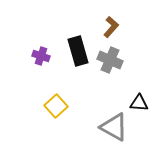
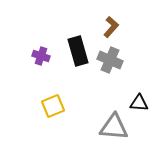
yellow square: moved 3 px left; rotated 20 degrees clockwise
gray triangle: rotated 24 degrees counterclockwise
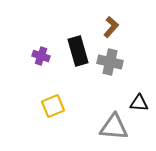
gray cross: moved 2 px down; rotated 10 degrees counterclockwise
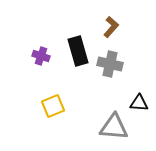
gray cross: moved 2 px down
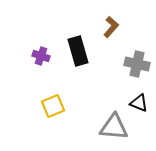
gray cross: moved 27 px right
black triangle: rotated 18 degrees clockwise
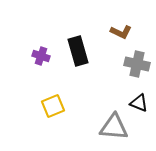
brown L-shape: moved 10 px right, 5 px down; rotated 75 degrees clockwise
